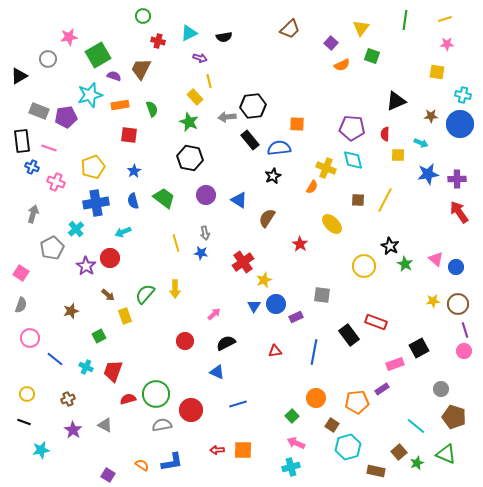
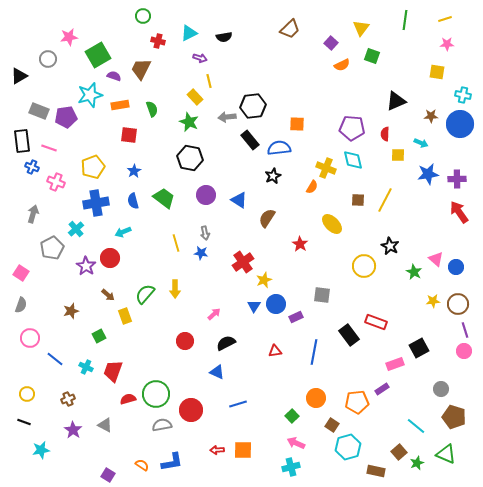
green star at (405, 264): moved 9 px right, 8 px down
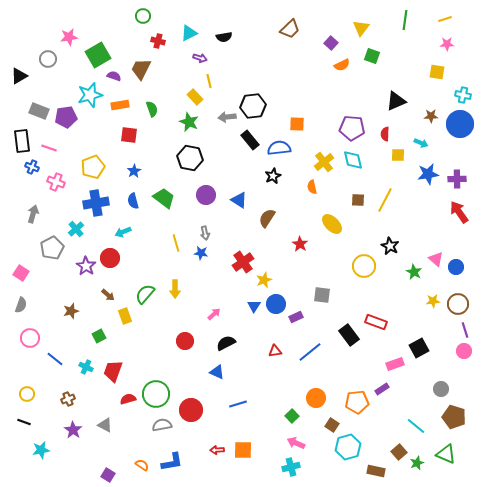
yellow cross at (326, 168): moved 2 px left, 6 px up; rotated 30 degrees clockwise
orange semicircle at (312, 187): rotated 136 degrees clockwise
blue line at (314, 352): moved 4 px left; rotated 40 degrees clockwise
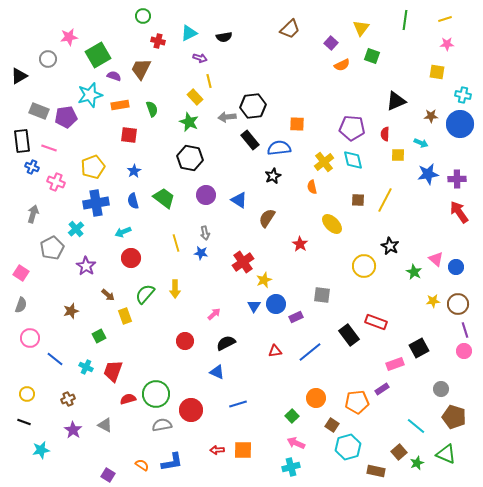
red circle at (110, 258): moved 21 px right
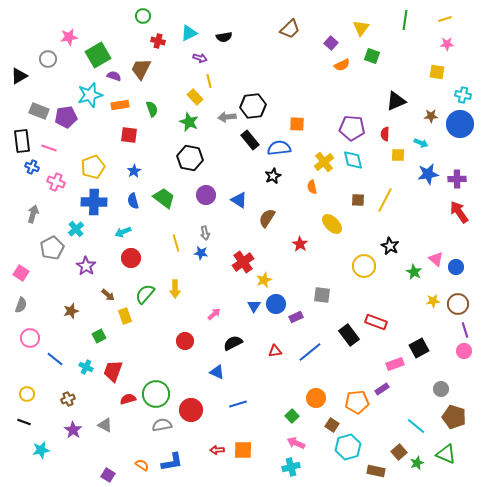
blue cross at (96, 203): moved 2 px left, 1 px up; rotated 10 degrees clockwise
black semicircle at (226, 343): moved 7 px right
